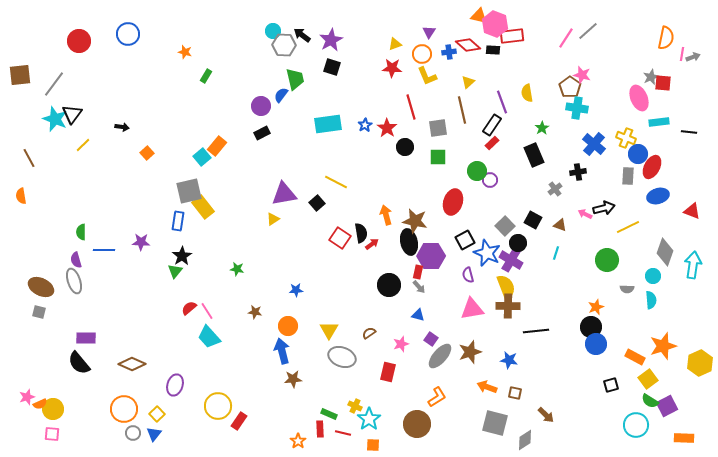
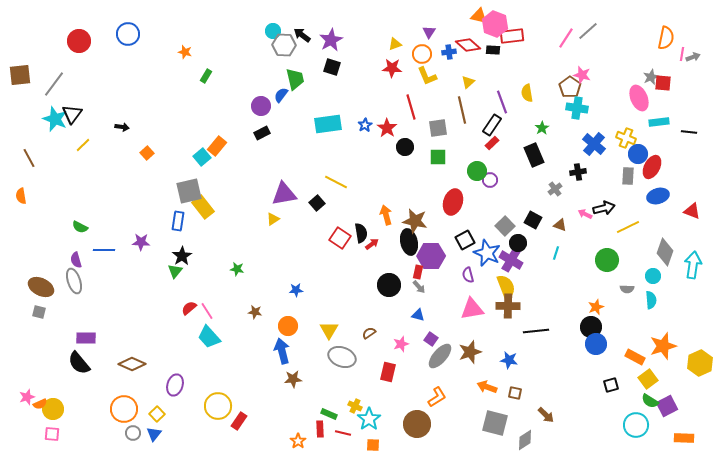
green semicircle at (81, 232): moved 1 px left, 5 px up; rotated 63 degrees counterclockwise
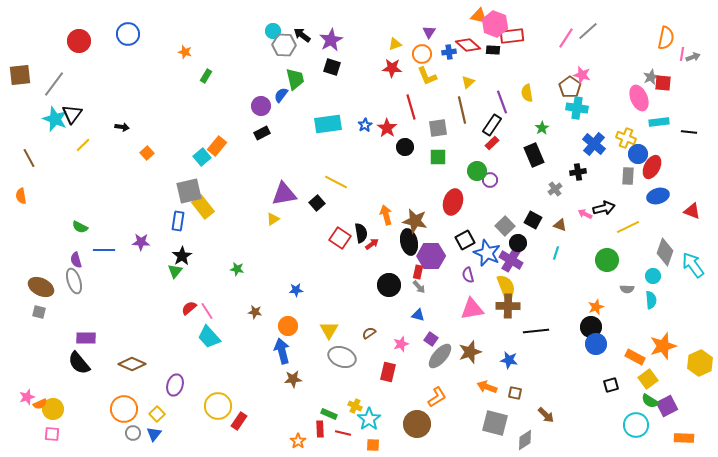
cyan arrow at (693, 265): rotated 44 degrees counterclockwise
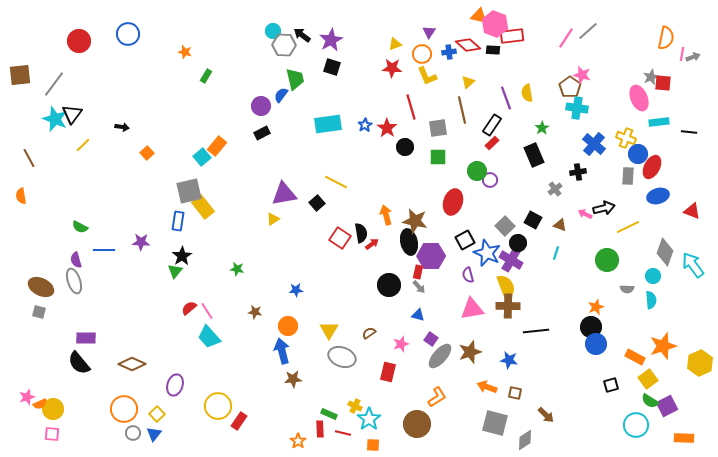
purple line at (502, 102): moved 4 px right, 4 px up
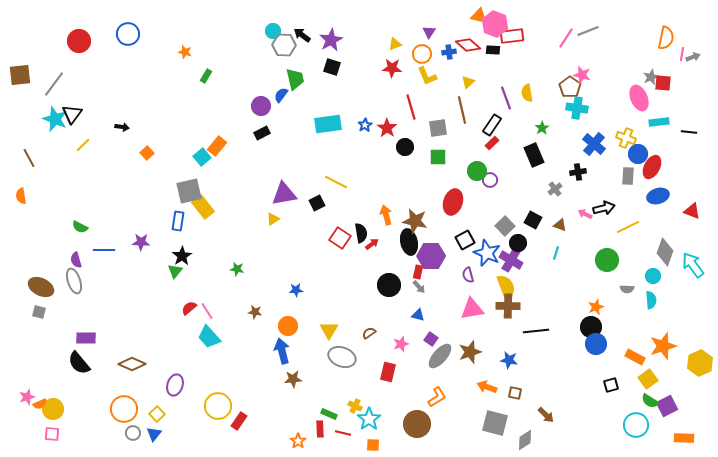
gray line at (588, 31): rotated 20 degrees clockwise
black square at (317, 203): rotated 14 degrees clockwise
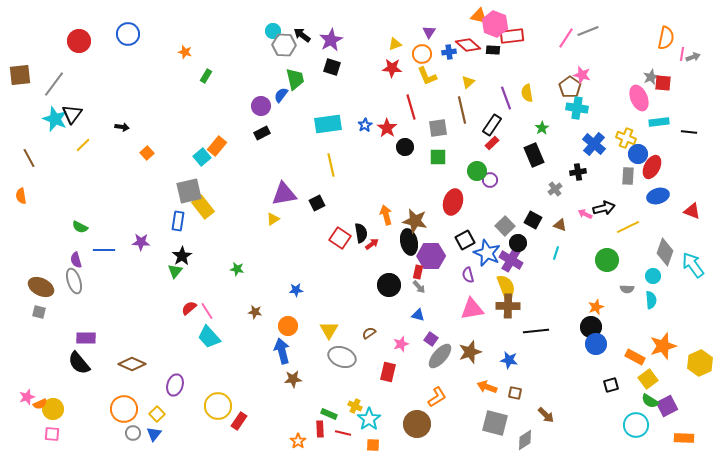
yellow line at (336, 182): moved 5 px left, 17 px up; rotated 50 degrees clockwise
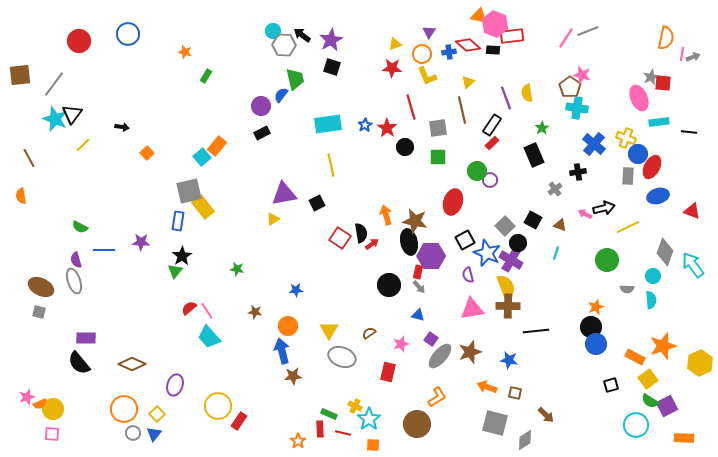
brown star at (293, 379): moved 3 px up
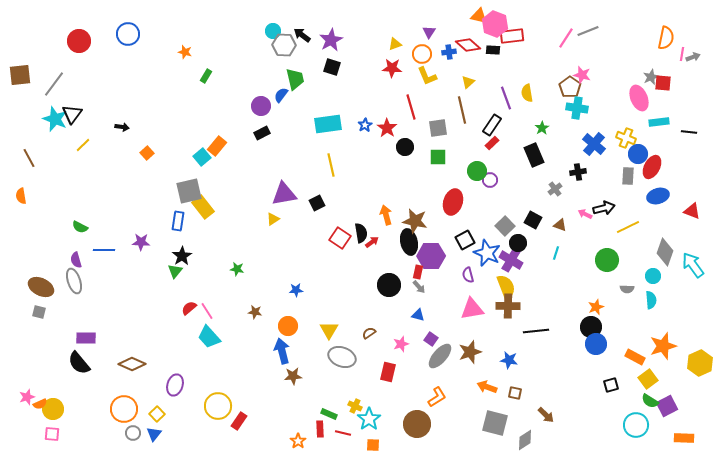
red arrow at (372, 244): moved 2 px up
